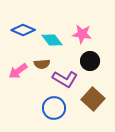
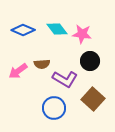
cyan diamond: moved 5 px right, 11 px up
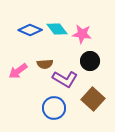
blue diamond: moved 7 px right
brown semicircle: moved 3 px right
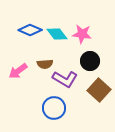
cyan diamond: moved 5 px down
brown square: moved 6 px right, 9 px up
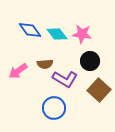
blue diamond: rotated 30 degrees clockwise
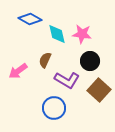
blue diamond: moved 11 px up; rotated 25 degrees counterclockwise
cyan diamond: rotated 25 degrees clockwise
brown semicircle: moved 4 px up; rotated 119 degrees clockwise
purple L-shape: moved 2 px right, 1 px down
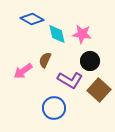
blue diamond: moved 2 px right
pink arrow: moved 5 px right
purple L-shape: moved 3 px right
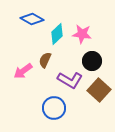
cyan diamond: rotated 60 degrees clockwise
black circle: moved 2 px right
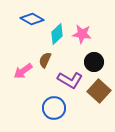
black circle: moved 2 px right, 1 px down
brown square: moved 1 px down
